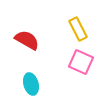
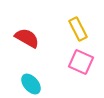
red semicircle: moved 2 px up
cyan ellipse: rotated 25 degrees counterclockwise
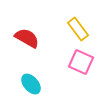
yellow rectangle: rotated 10 degrees counterclockwise
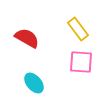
pink square: rotated 20 degrees counterclockwise
cyan ellipse: moved 3 px right, 1 px up
